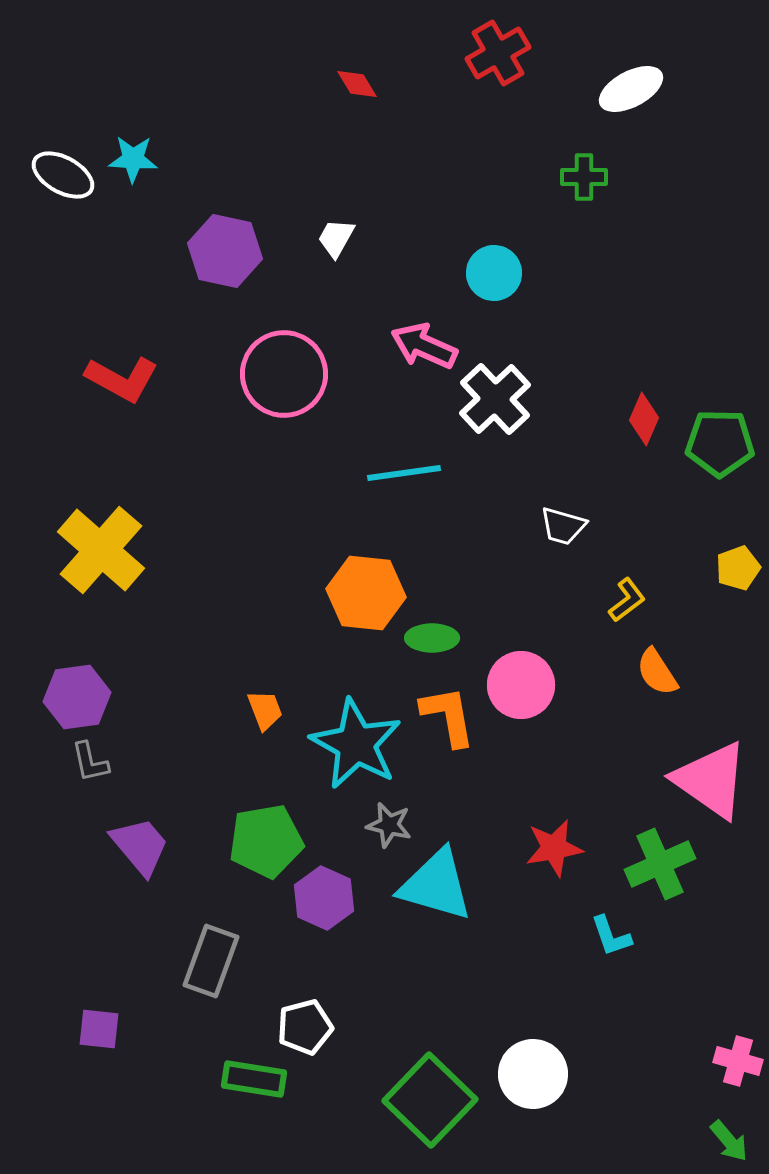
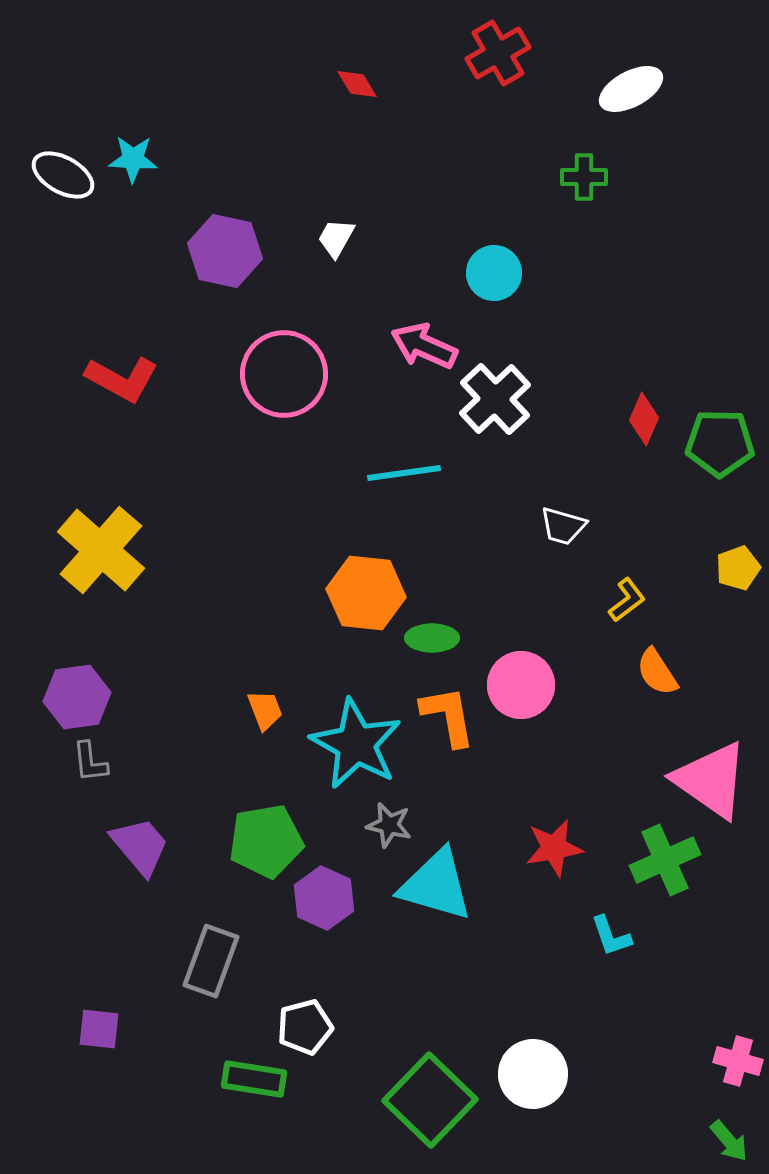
gray L-shape at (90, 762): rotated 6 degrees clockwise
green cross at (660, 864): moved 5 px right, 4 px up
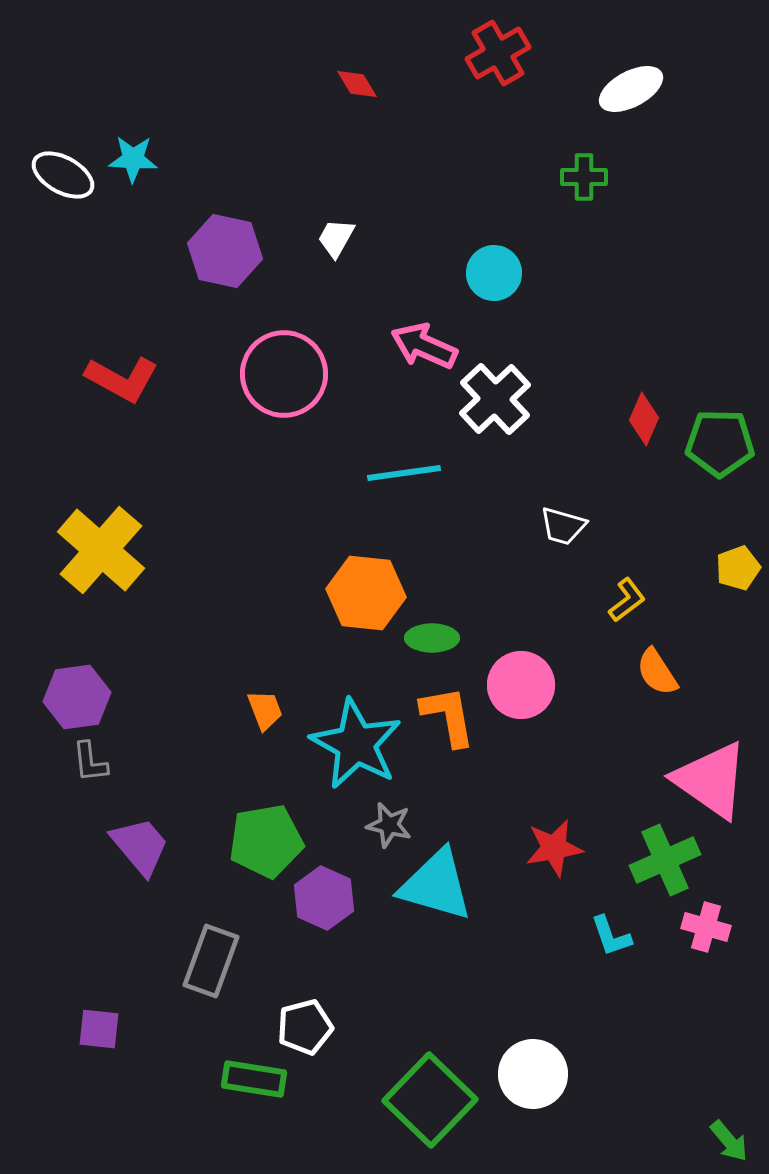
pink cross at (738, 1061): moved 32 px left, 134 px up
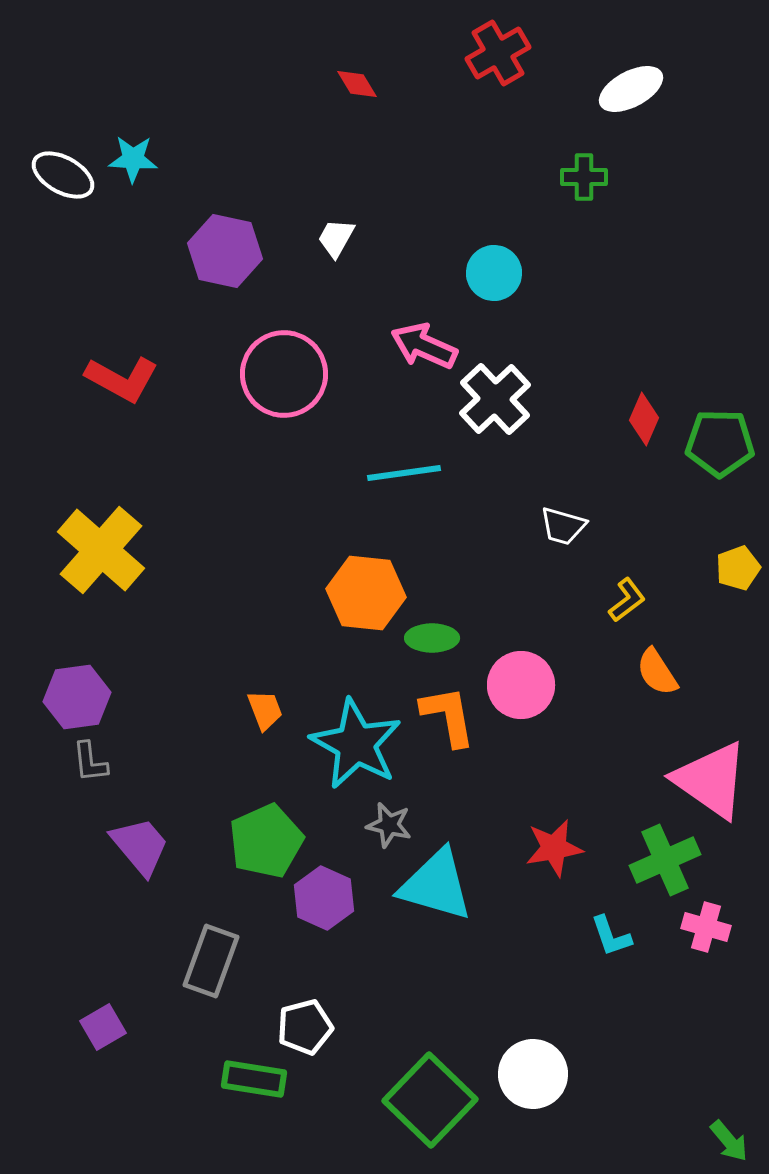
green pentagon at (266, 841): rotated 14 degrees counterclockwise
purple square at (99, 1029): moved 4 px right, 2 px up; rotated 36 degrees counterclockwise
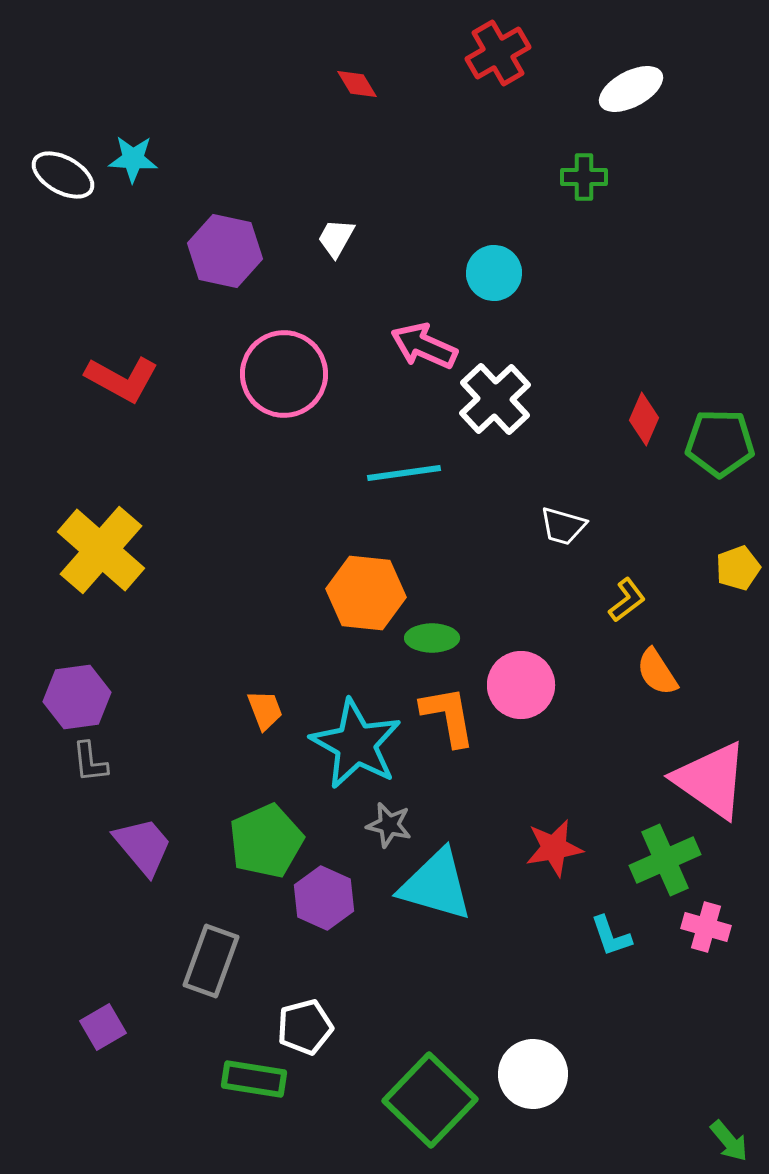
purple trapezoid at (140, 846): moved 3 px right
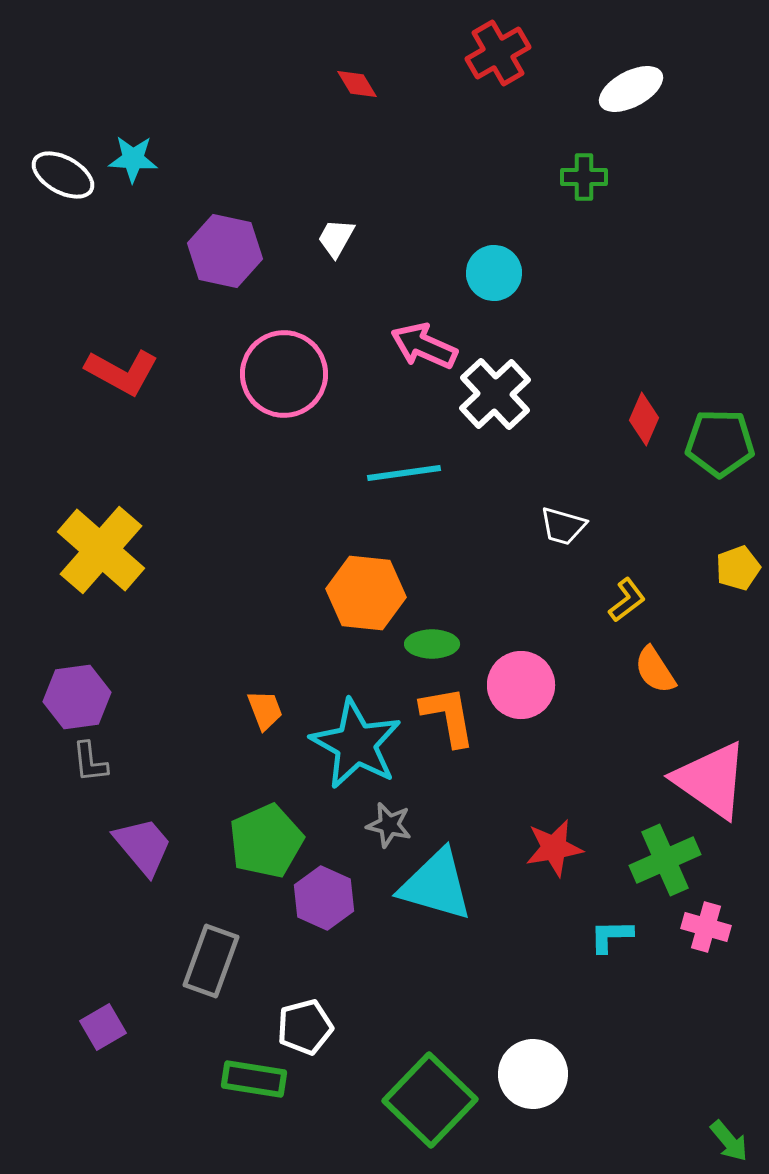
red L-shape at (122, 379): moved 7 px up
white cross at (495, 399): moved 5 px up
green ellipse at (432, 638): moved 6 px down
orange semicircle at (657, 672): moved 2 px left, 2 px up
cyan L-shape at (611, 936): rotated 108 degrees clockwise
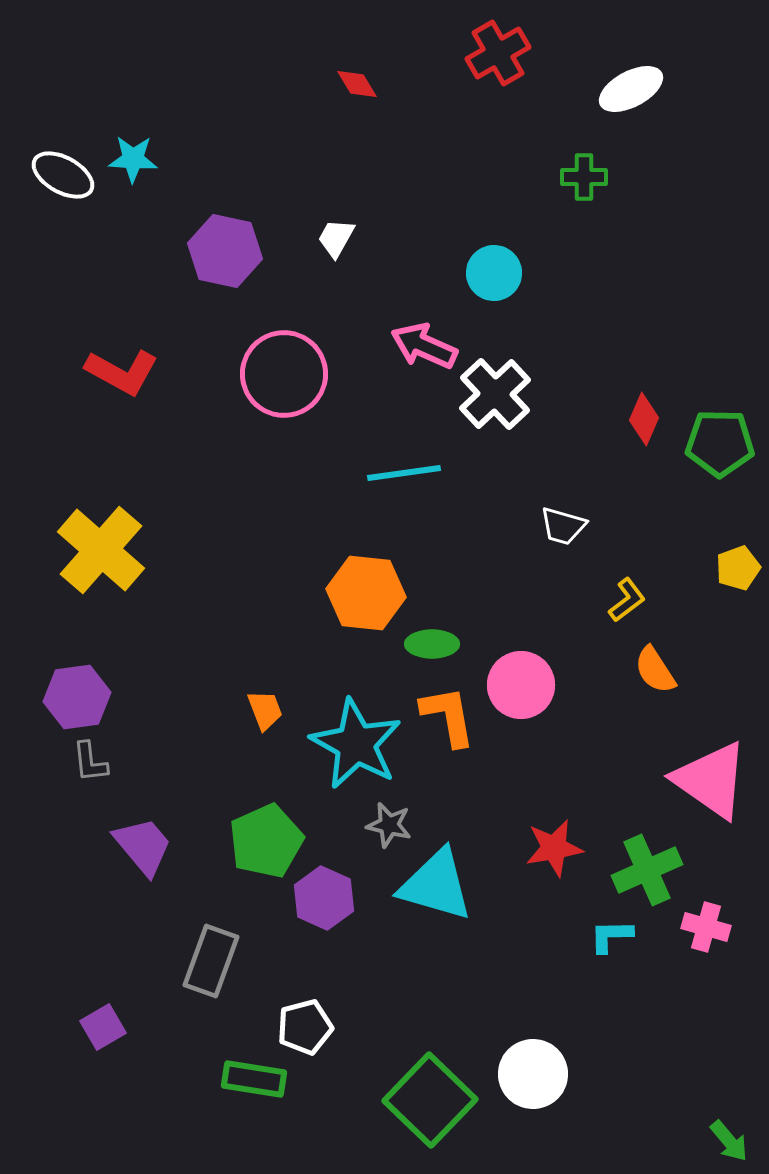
green cross at (665, 860): moved 18 px left, 10 px down
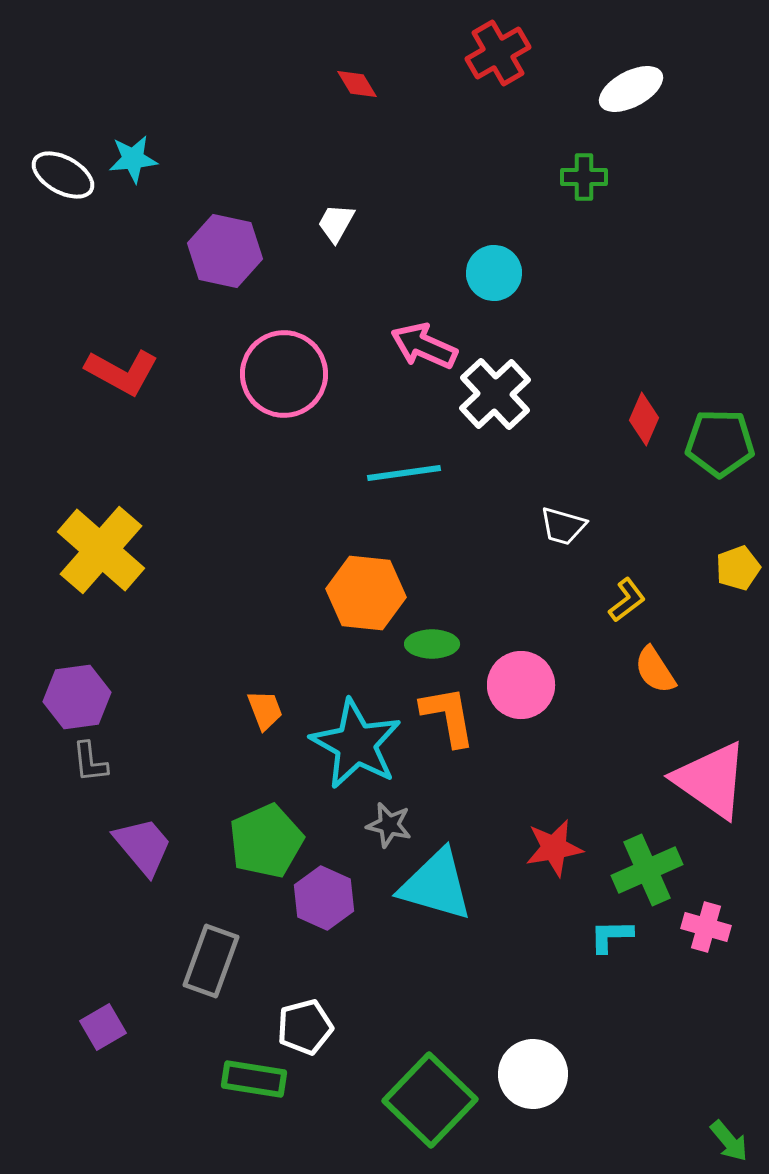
cyan star at (133, 159): rotated 9 degrees counterclockwise
white trapezoid at (336, 238): moved 15 px up
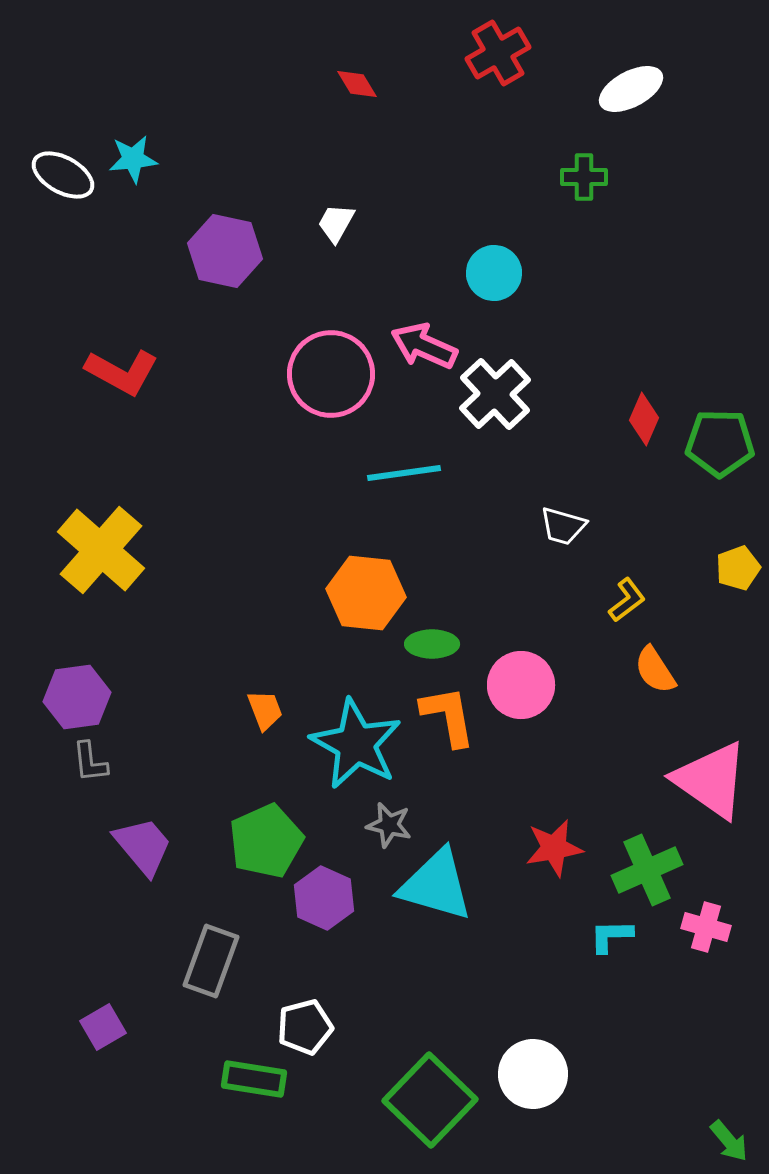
pink circle at (284, 374): moved 47 px right
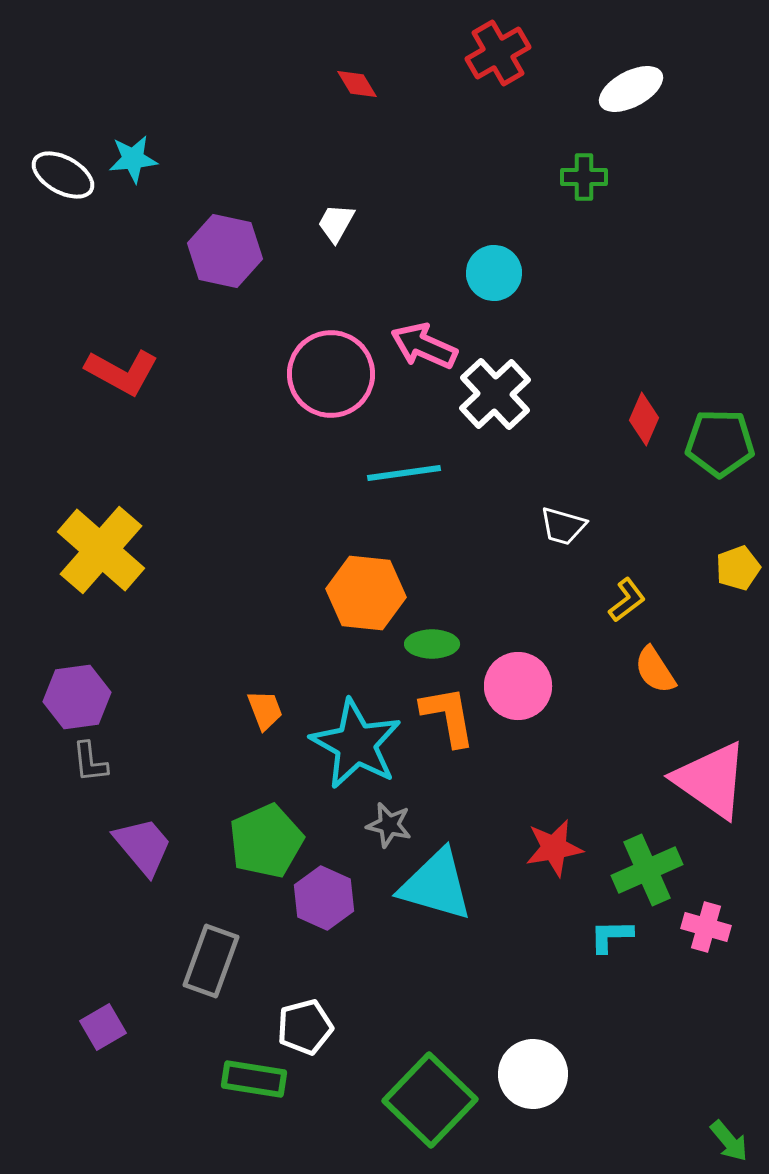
pink circle at (521, 685): moved 3 px left, 1 px down
